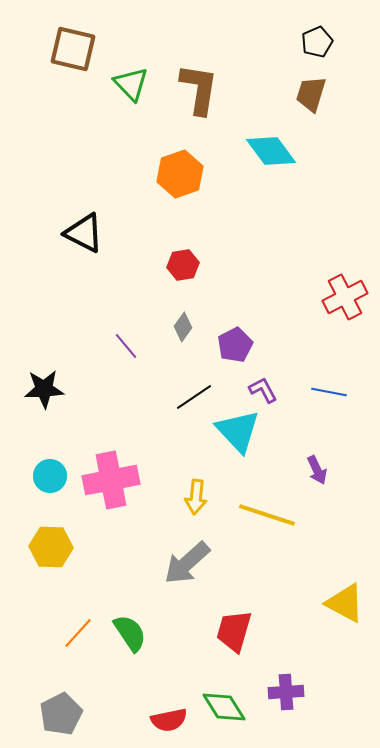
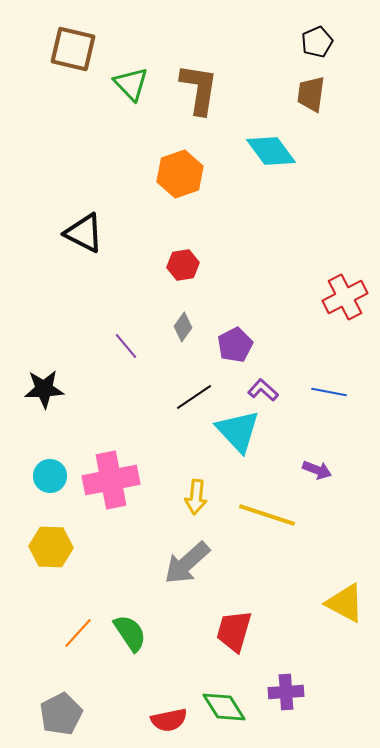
brown trapezoid: rotated 9 degrees counterclockwise
purple L-shape: rotated 20 degrees counterclockwise
purple arrow: rotated 44 degrees counterclockwise
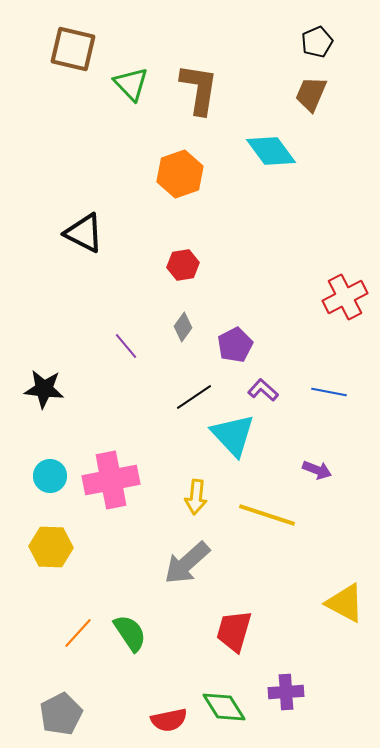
brown trapezoid: rotated 15 degrees clockwise
black star: rotated 9 degrees clockwise
cyan triangle: moved 5 px left, 4 px down
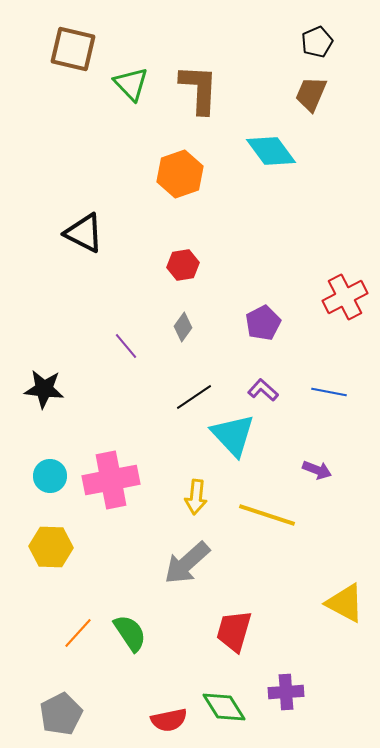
brown L-shape: rotated 6 degrees counterclockwise
purple pentagon: moved 28 px right, 22 px up
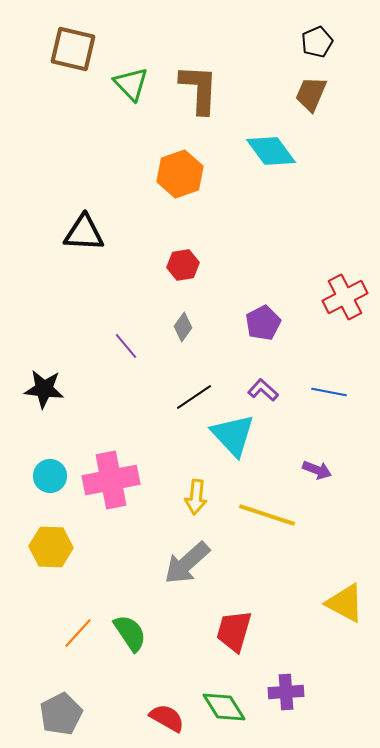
black triangle: rotated 24 degrees counterclockwise
red semicircle: moved 2 px left, 2 px up; rotated 138 degrees counterclockwise
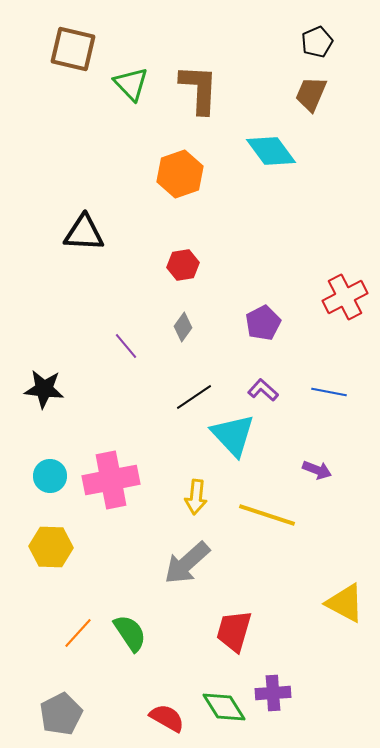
purple cross: moved 13 px left, 1 px down
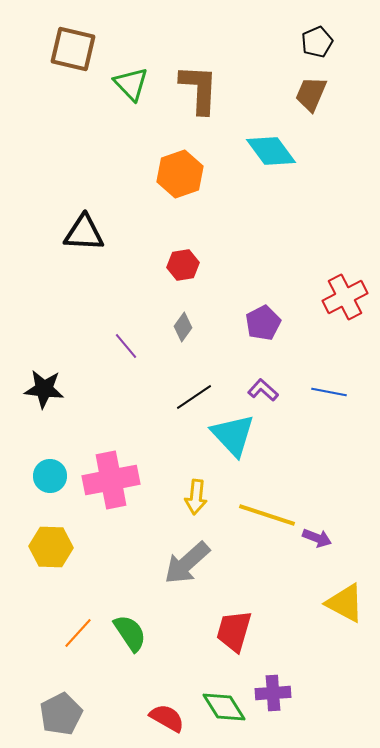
purple arrow: moved 68 px down
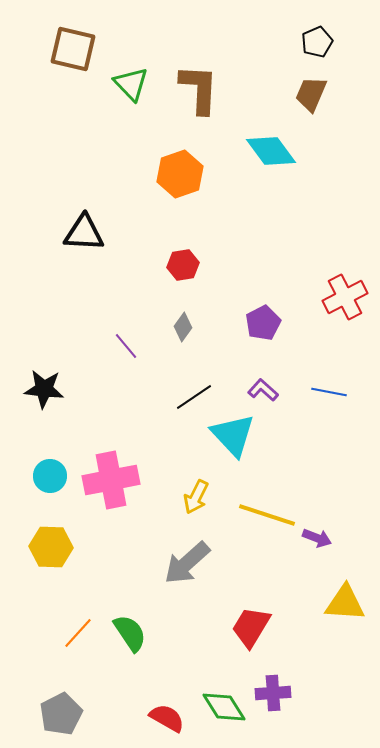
yellow arrow: rotated 20 degrees clockwise
yellow triangle: rotated 24 degrees counterclockwise
red trapezoid: moved 17 px right, 4 px up; rotated 15 degrees clockwise
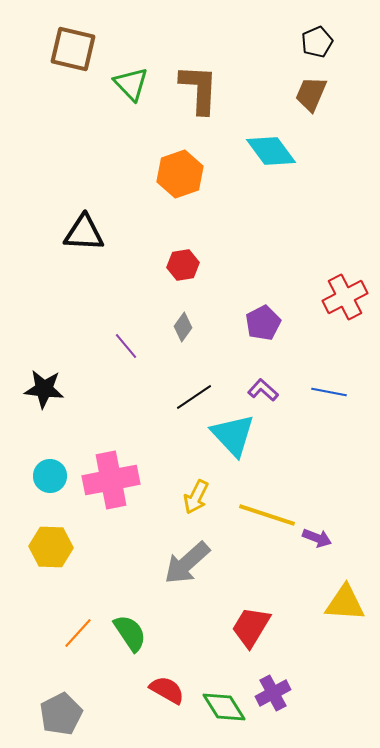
purple cross: rotated 24 degrees counterclockwise
red semicircle: moved 28 px up
